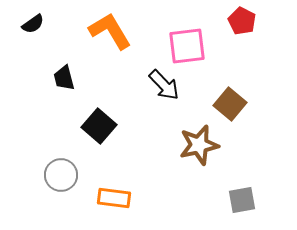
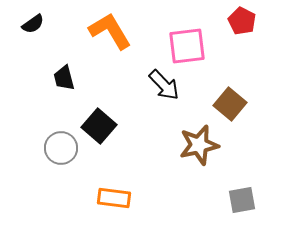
gray circle: moved 27 px up
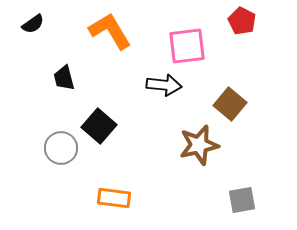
black arrow: rotated 40 degrees counterclockwise
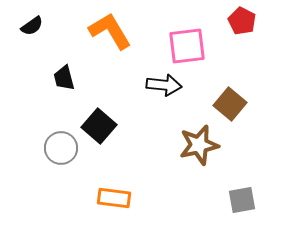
black semicircle: moved 1 px left, 2 px down
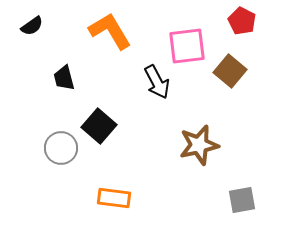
black arrow: moved 7 px left, 3 px up; rotated 56 degrees clockwise
brown square: moved 33 px up
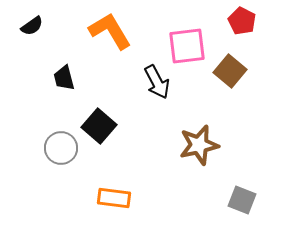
gray square: rotated 32 degrees clockwise
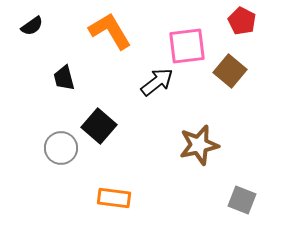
black arrow: rotated 100 degrees counterclockwise
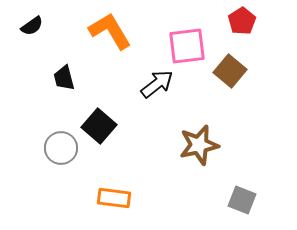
red pentagon: rotated 12 degrees clockwise
black arrow: moved 2 px down
